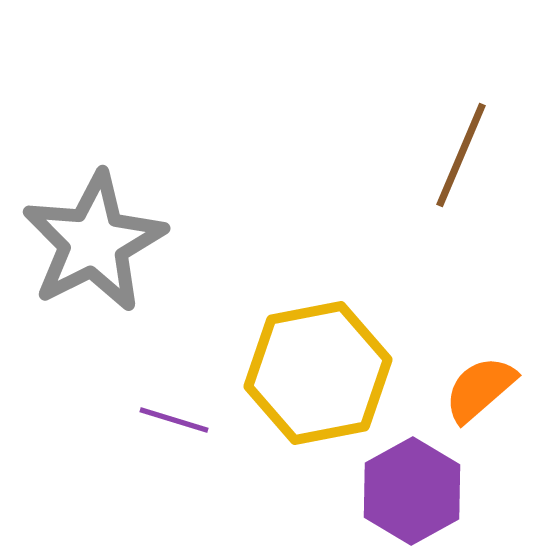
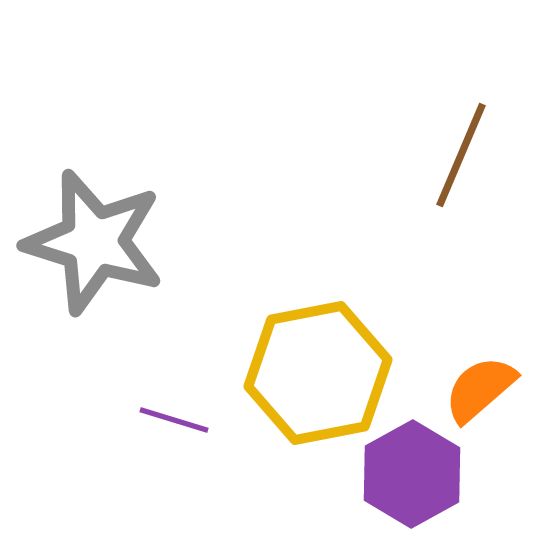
gray star: rotated 28 degrees counterclockwise
purple hexagon: moved 17 px up
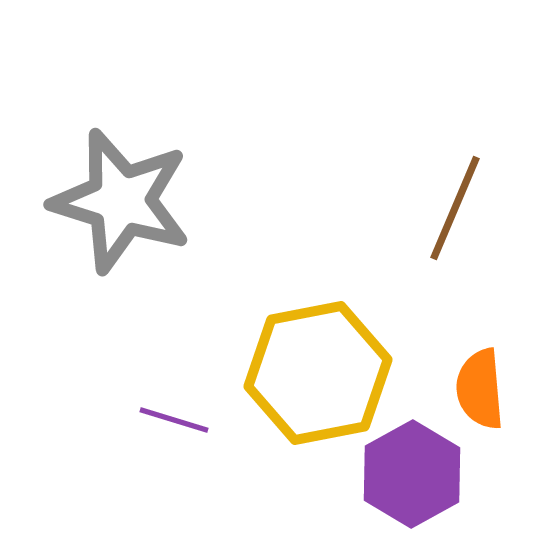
brown line: moved 6 px left, 53 px down
gray star: moved 27 px right, 41 px up
orange semicircle: rotated 54 degrees counterclockwise
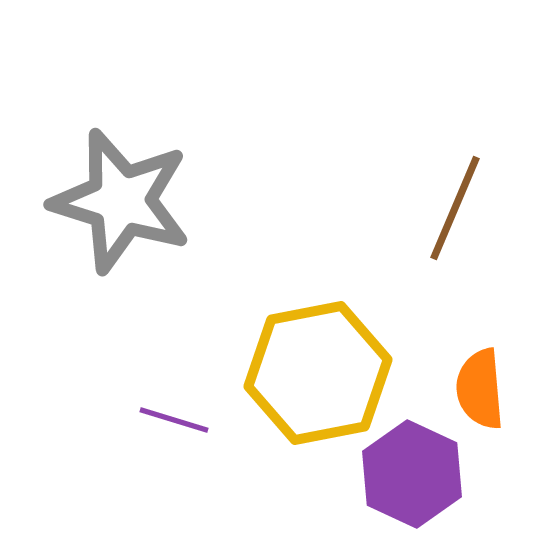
purple hexagon: rotated 6 degrees counterclockwise
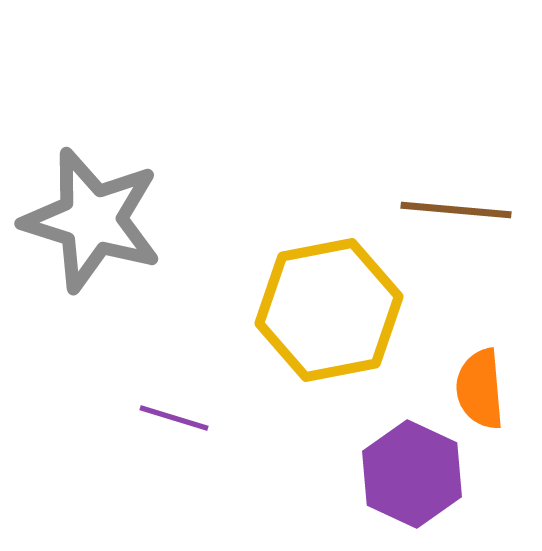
gray star: moved 29 px left, 19 px down
brown line: moved 1 px right, 2 px down; rotated 72 degrees clockwise
yellow hexagon: moved 11 px right, 63 px up
purple line: moved 2 px up
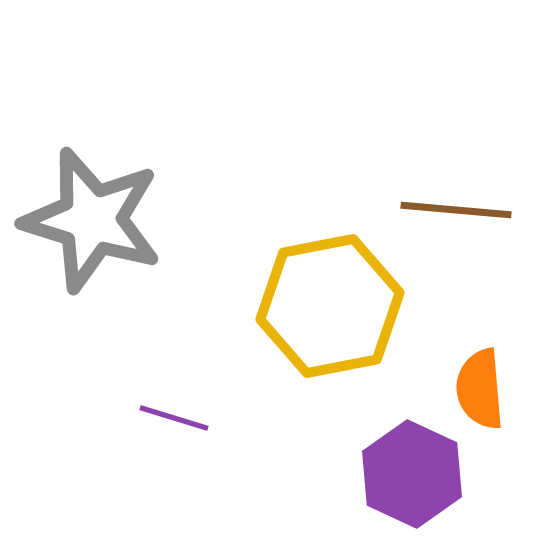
yellow hexagon: moved 1 px right, 4 px up
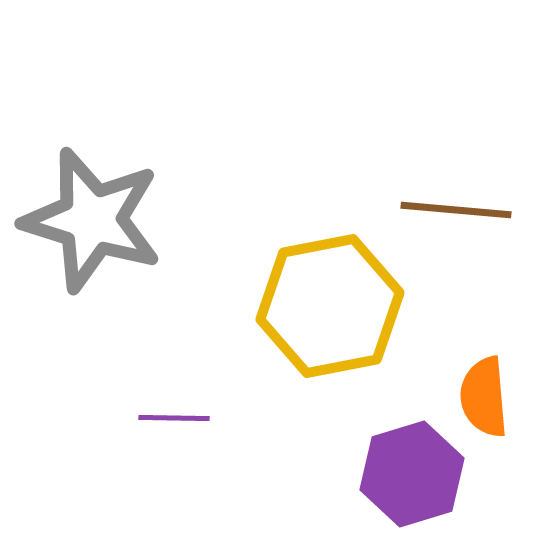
orange semicircle: moved 4 px right, 8 px down
purple line: rotated 16 degrees counterclockwise
purple hexagon: rotated 18 degrees clockwise
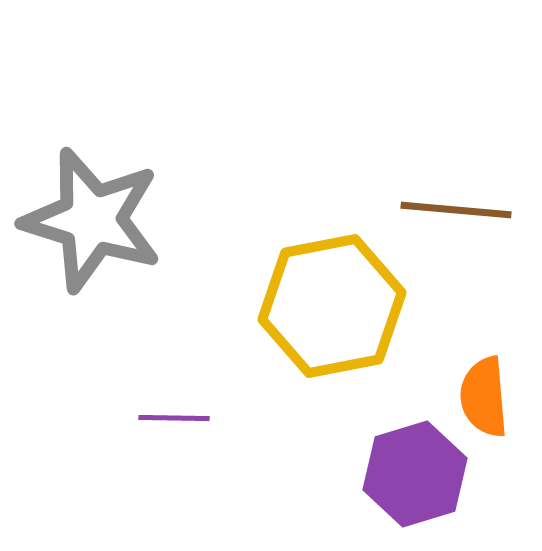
yellow hexagon: moved 2 px right
purple hexagon: moved 3 px right
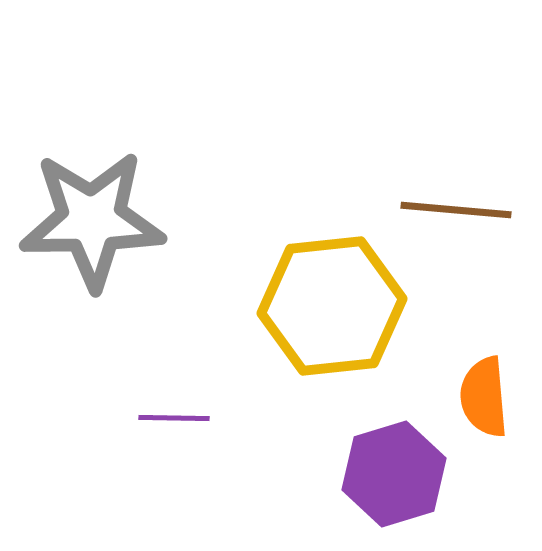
gray star: rotated 18 degrees counterclockwise
yellow hexagon: rotated 5 degrees clockwise
purple hexagon: moved 21 px left
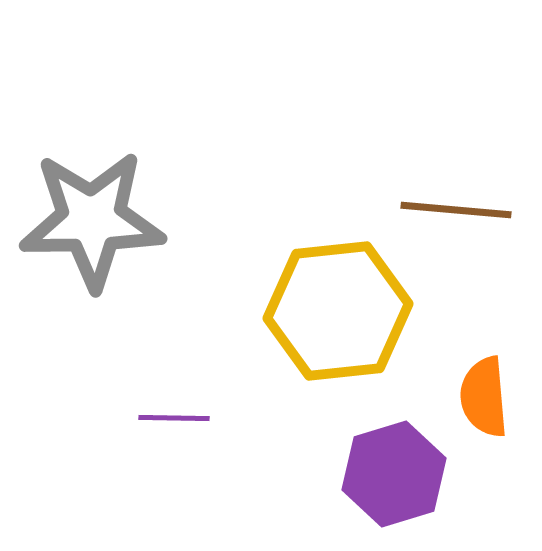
yellow hexagon: moved 6 px right, 5 px down
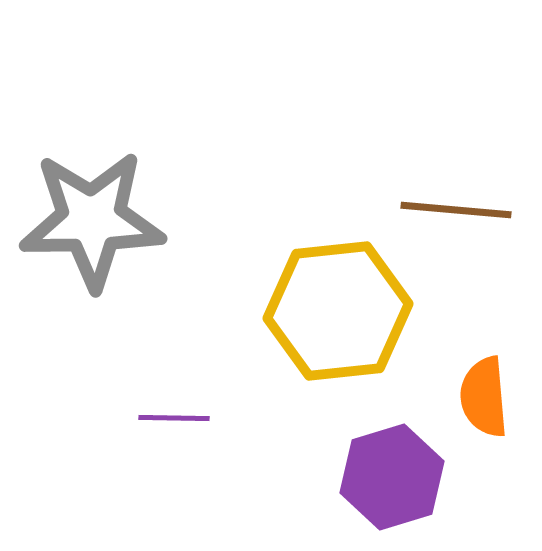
purple hexagon: moved 2 px left, 3 px down
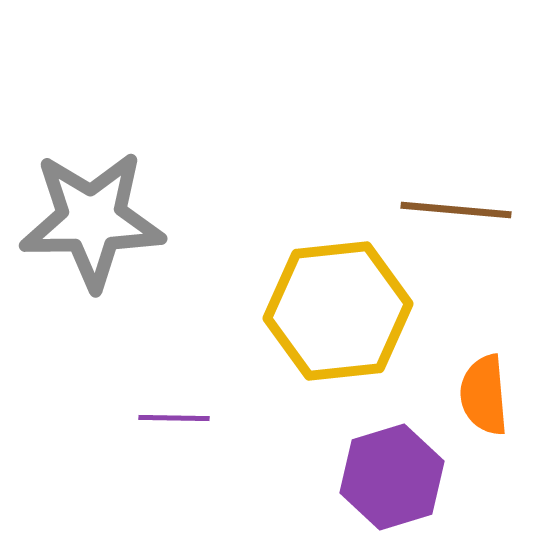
orange semicircle: moved 2 px up
